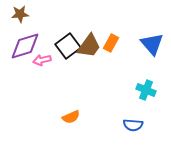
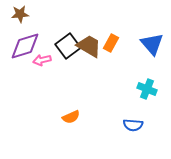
brown trapezoid: rotated 96 degrees counterclockwise
cyan cross: moved 1 px right, 1 px up
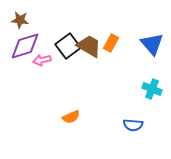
brown star: moved 6 px down; rotated 12 degrees clockwise
cyan cross: moved 5 px right
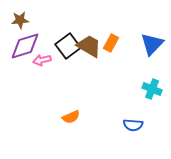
brown star: rotated 12 degrees counterclockwise
blue triangle: rotated 25 degrees clockwise
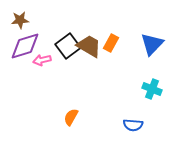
orange semicircle: rotated 144 degrees clockwise
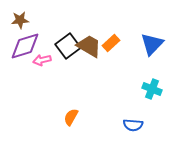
orange rectangle: rotated 18 degrees clockwise
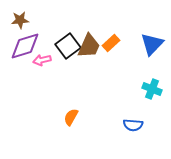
brown trapezoid: rotated 84 degrees clockwise
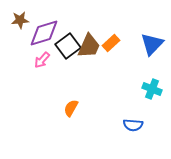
purple diamond: moved 19 px right, 13 px up
pink arrow: rotated 36 degrees counterclockwise
orange semicircle: moved 9 px up
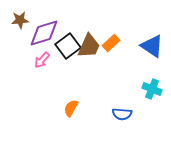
blue triangle: moved 2 px down; rotated 40 degrees counterclockwise
blue semicircle: moved 11 px left, 11 px up
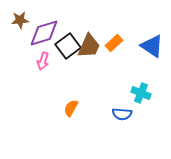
orange rectangle: moved 3 px right
pink arrow: moved 1 px right, 1 px down; rotated 24 degrees counterclockwise
cyan cross: moved 11 px left, 4 px down
